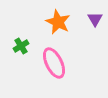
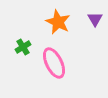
green cross: moved 2 px right, 1 px down
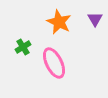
orange star: moved 1 px right
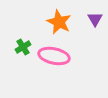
pink ellipse: moved 7 px up; rotated 52 degrees counterclockwise
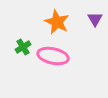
orange star: moved 2 px left
pink ellipse: moved 1 px left
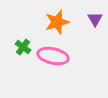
orange star: rotated 30 degrees clockwise
green cross: rotated 21 degrees counterclockwise
